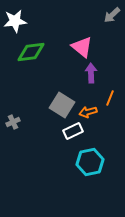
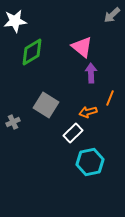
green diamond: moved 1 px right; rotated 24 degrees counterclockwise
gray square: moved 16 px left
white rectangle: moved 2 px down; rotated 18 degrees counterclockwise
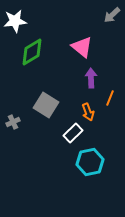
purple arrow: moved 5 px down
orange arrow: rotated 96 degrees counterclockwise
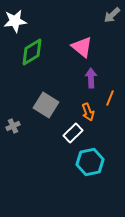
gray cross: moved 4 px down
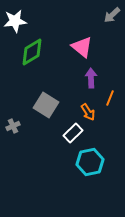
orange arrow: rotated 12 degrees counterclockwise
